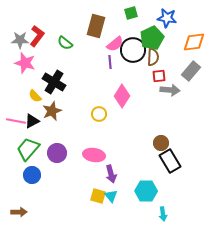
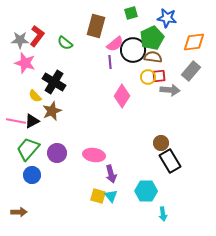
brown semicircle: rotated 84 degrees counterclockwise
yellow circle: moved 49 px right, 37 px up
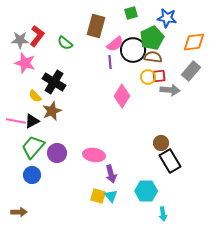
green trapezoid: moved 5 px right, 2 px up
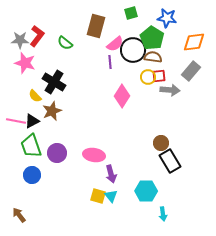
green pentagon: rotated 15 degrees counterclockwise
green trapezoid: moved 2 px left, 1 px up; rotated 60 degrees counterclockwise
brown arrow: moved 3 px down; rotated 126 degrees counterclockwise
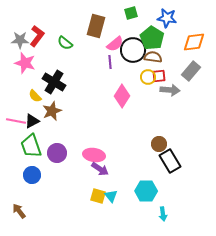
brown circle: moved 2 px left, 1 px down
purple arrow: moved 11 px left, 5 px up; rotated 42 degrees counterclockwise
brown arrow: moved 4 px up
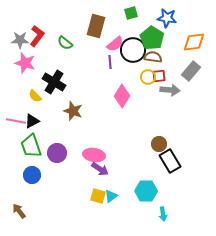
brown star: moved 21 px right; rotated 30 degrees counterclockwise
cyan triangle: rotated 32 degrees clockwise
